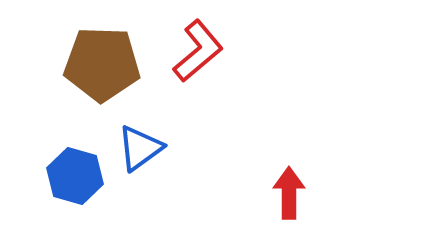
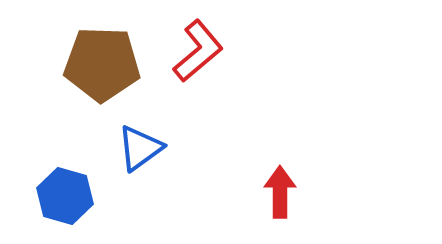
blue hexagon: moved 10 px left, 20 px down
red arrow: moved 9 px left, 1 px up
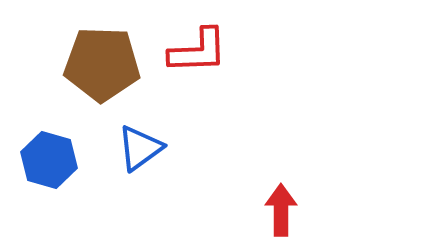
red L-shape: rotated 38 degrees clockwise
red arrow: moved 1 px right, 18 px down
blue hexagon: moved 16 px left, 36 px up
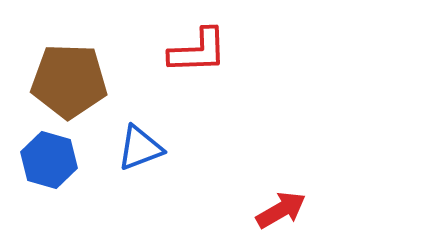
brown pentagon: moved 33 px left, 17 px down
blue triangle: rotated 15 degrees clockwise
red arrow: rotated 60 degrees clockwise
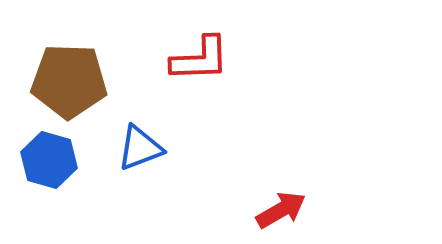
red L-shape: moved 2 px right, 8 px down
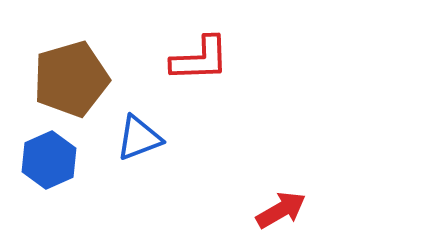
brown pentagon: moved 2 px right, 2 px up; rotated 18 degrees counterclockwise
blue triangle: moved 1 px left, 10 px up
blue hexagon: rotated 20 degrees clockwise
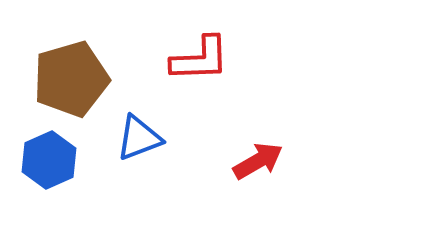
red arrow: moved 23 px left, 49 px up
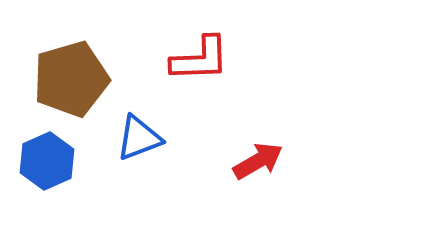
blue hexagon: moved 2 px left, 1 px down
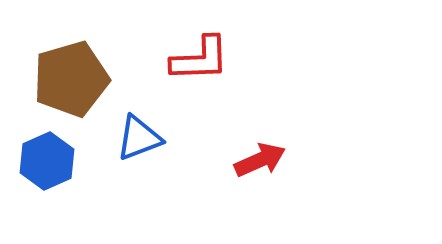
red arrow: moved 2 px right, 1 px up; rotated 6 degrees clockwise
